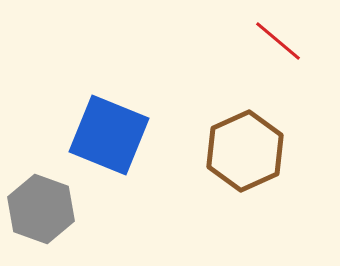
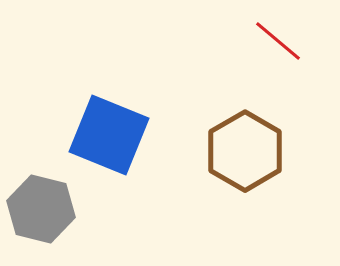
brown hexagon: rotated 6 degrees counterclockwise
gray hexagon: rotated 6 degrees counterclockwise
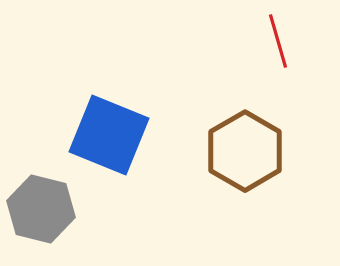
red line: rotated 34 degrees clockwise
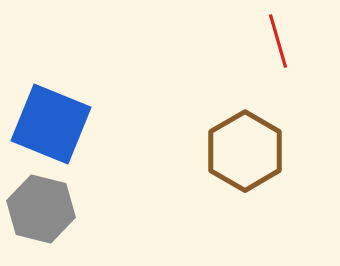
blue square: moved 58 px left, 11 px up
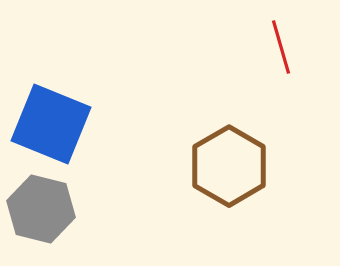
red line: moved 3 px right, 6 px down
brown hexagon: moved 16 px left, 15 px down
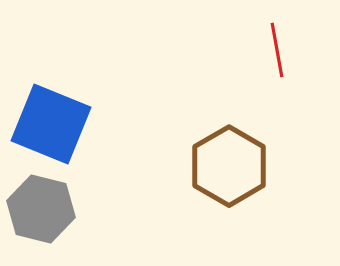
red line: moved 4 px left, 3 px down; rotated 6 degrees clockwise
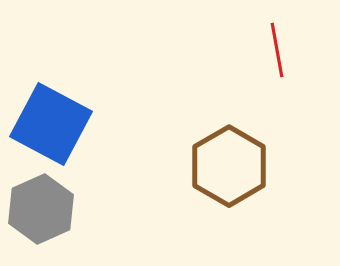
blue square: rotated 6 degrees clockwise
gray hexagon: rotated 22 degrees clockwise
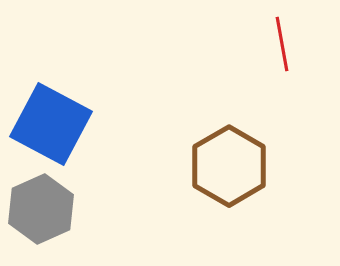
red line: moved 5 px right, 6 px up
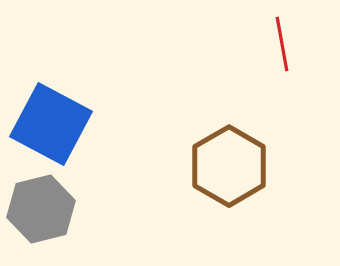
gray hexagon: rotated 10 degrees clockwise
